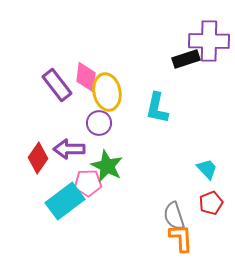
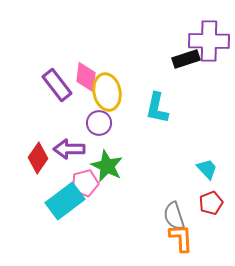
pink pentagon: moved 3 px left; rotated 12 degrees counterclockwise
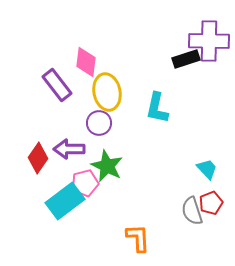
pink diamond: moved 15 px up
gray semicircle: moved 18 px right, 5 px up
orange L-shape: moved 43 px left
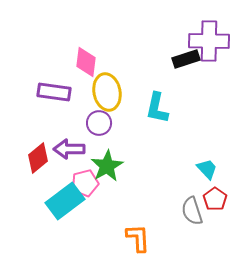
purple rectangle: moved 3 px left, 7 px down; rotated 44 degrees counterclockwise
red diamond: rotated 16 degrees clockwise
green star: rotated 16 degrees clockwise
red pentagon: moved 4 px right, 4 px up; rotated 15 degrees counterclockwise
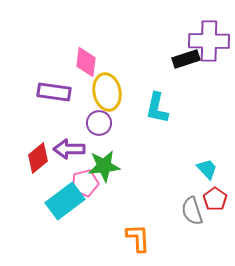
green star: moved 3 px left; rotated 24 degrees clockwise
